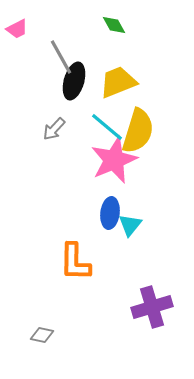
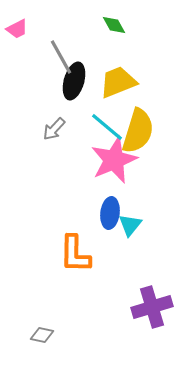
orange L-shape: moved 8 px up
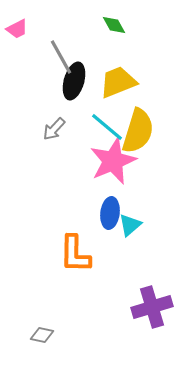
pink star: moved 1 px left, 1 px down
cyan triangle: rotated 10 degrees clockwise
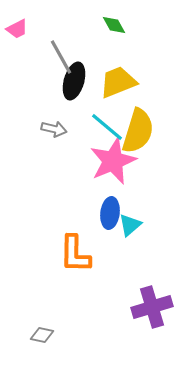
gray arrow: rotated 120 degrees counterclockwise
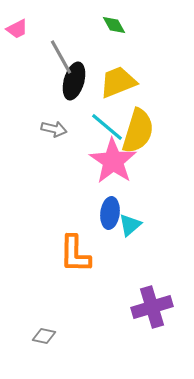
pink star: rotated 15 degrees counterclockwise
gray diamond: moved 2 px right, 1 px down
